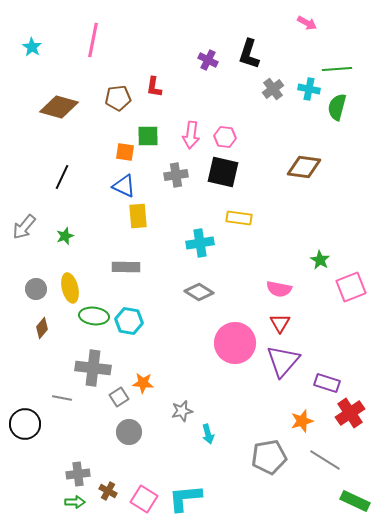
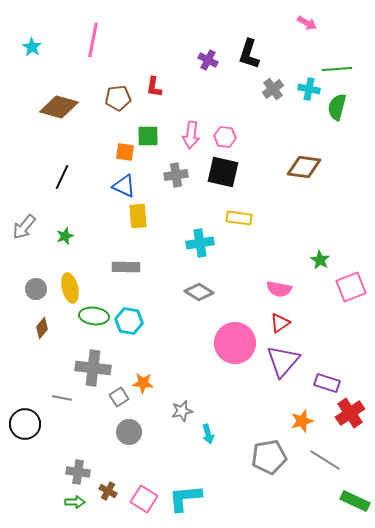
red triangle at (280, 323): rotated 25 degrees clockwise
gray cross at (78, 474): moved 2 px up; rotated 15 degrees clockwise
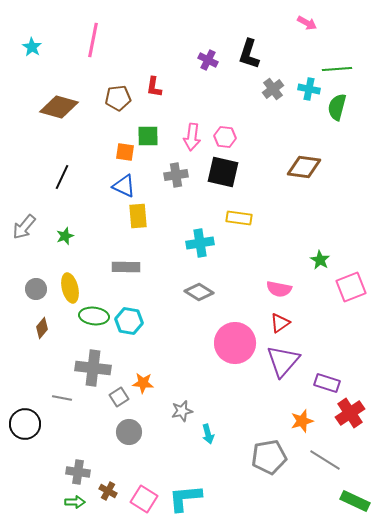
pink arrow at (191, 135): moved 1 px right, 2 px down
